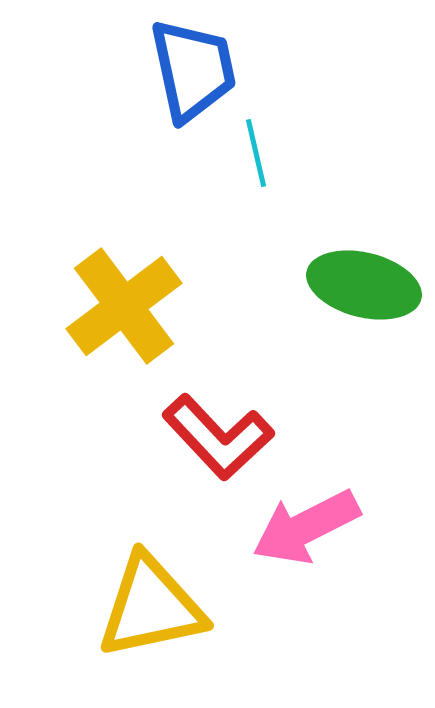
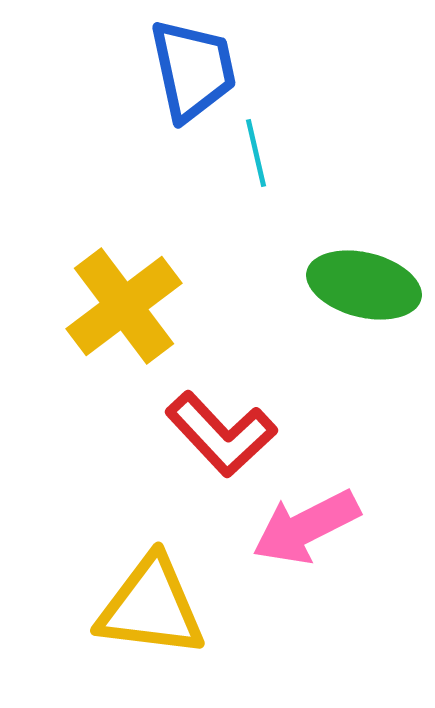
red L-shape: moved 3 px right, 3 px up
yellow triangle: rotated 19 degrees clockwise
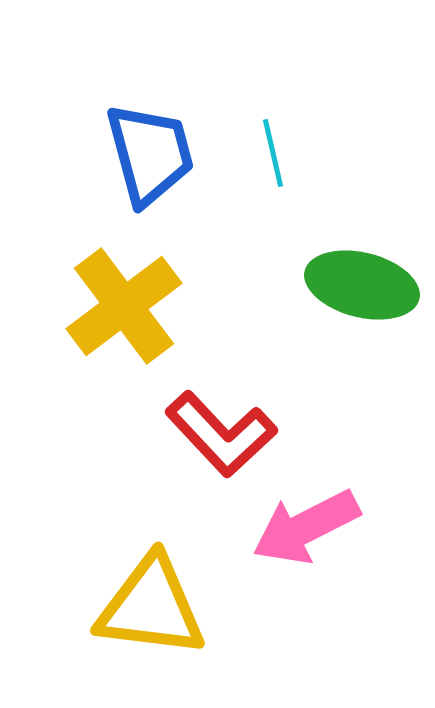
blue trapezoid: moved 43 px left, 84 px down; rotated 3 degrees counterclockwise
cyan line: moved 17 px right
green ellipse: moved 2 px left
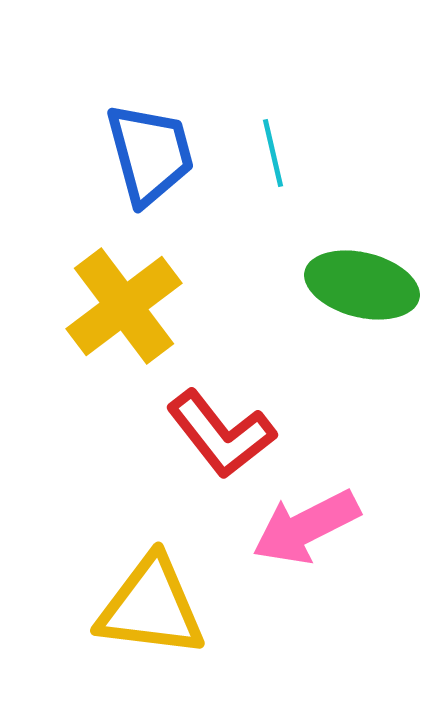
red L-shape: rotated 5 degrees clockwise
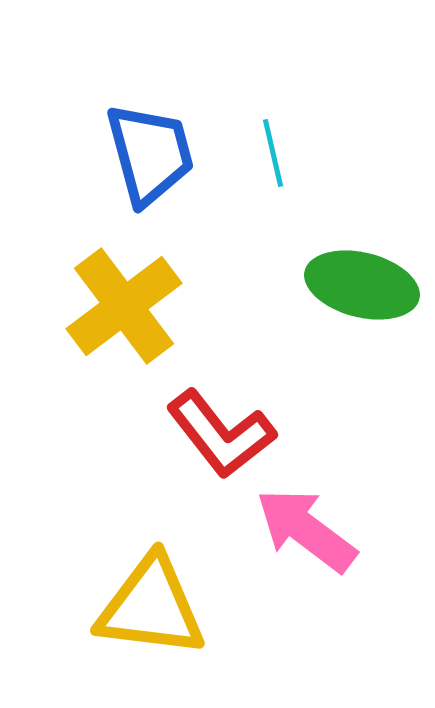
pink arrow: moved 3 px down; rotated 64 degrees clockwise
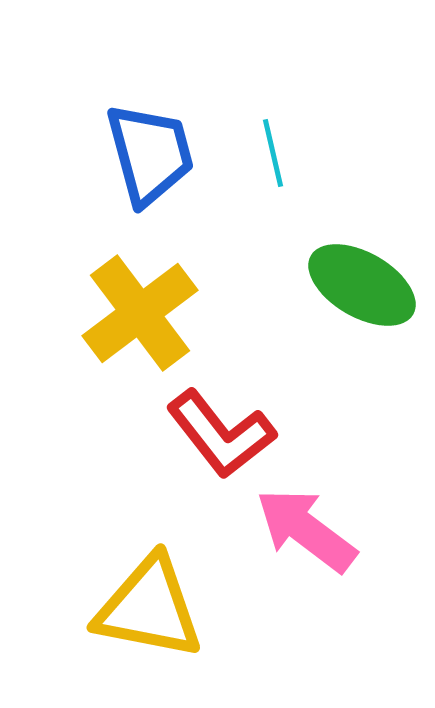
green ellipse: rotated 16 degrees clockwise
yellow cross: moved 16 px right, 7 px down
yellow triangle: moved 2 px left, 1 px down; rotated 4 degrees clockwise
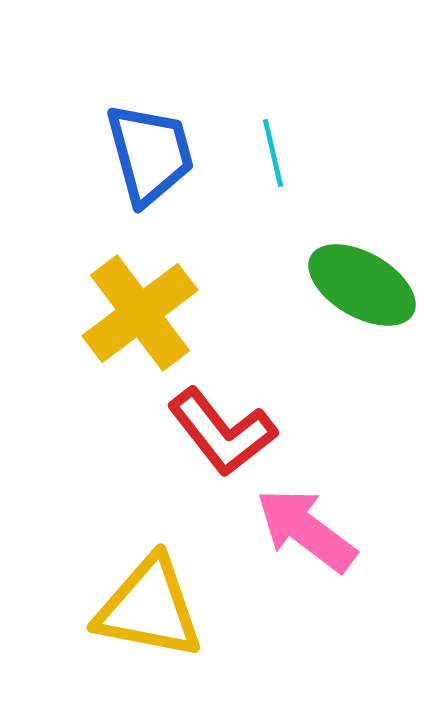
red L-shape: moved 1 px right, 2 px up
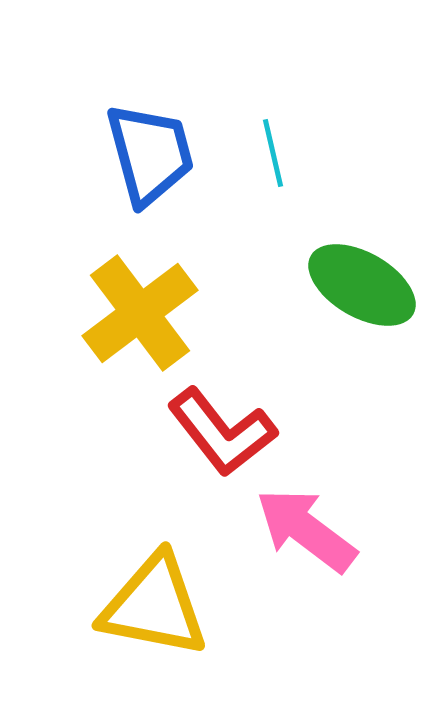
yellow triangle: moved 5 px right, 2 px up
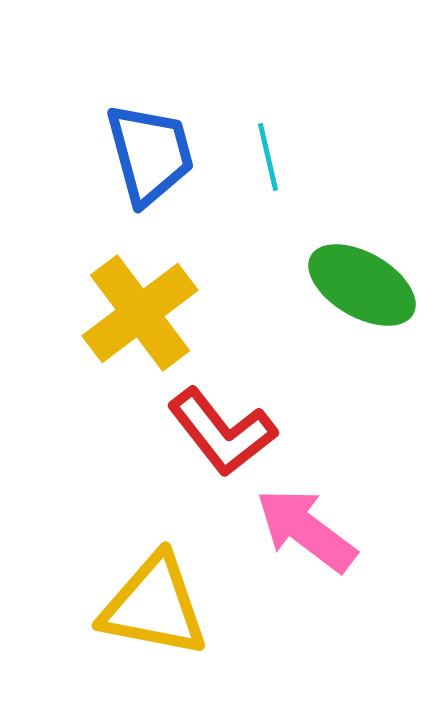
cyan line: moved 5 px left, 4 px down
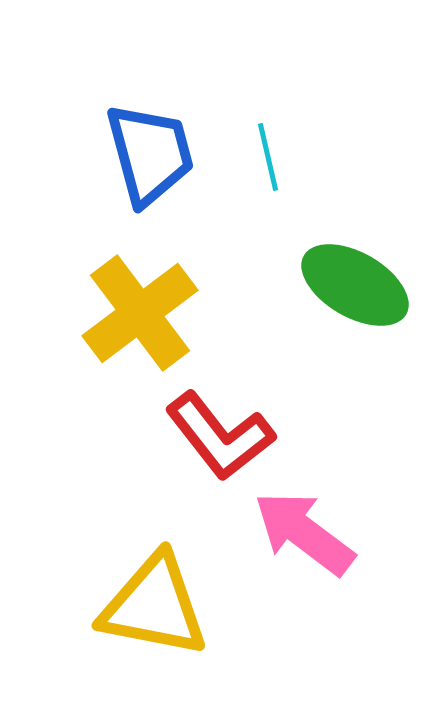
green ellipse: moved 7 px left
red L-shape: moved 2 px left, 4 px down
pink arrow: moved 2 px left, 3 px down
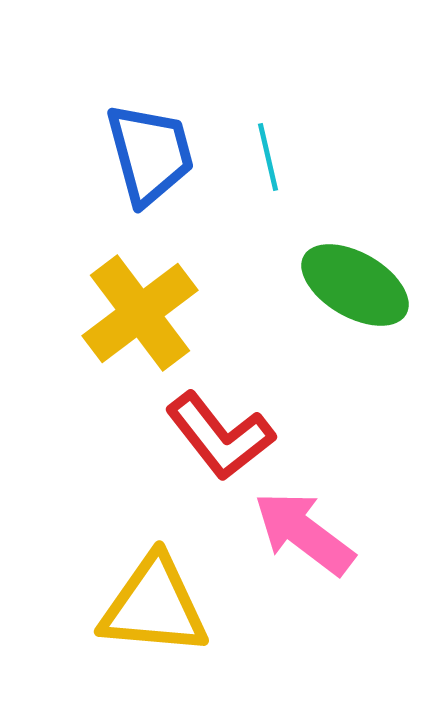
yellow triangle: rotated 6 degrees counterclockwise
